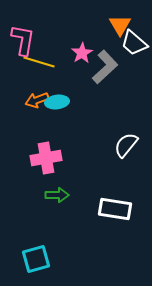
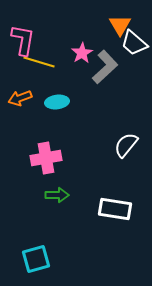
orange arrow: moved 17 px left, 2 px up
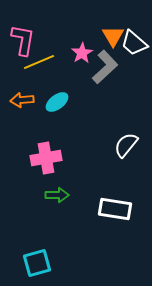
orange triangle: moved 7 px left, 11 px down
yellow line: rotated 40 degrees counterclockwise
orange arrow: moved 2 px right, 2 px down; rotated 15 degrees clockwise
cyan ellipse: rotated 30 degrees counterclockwise
cyan square: moved 1 px right, 4 px down
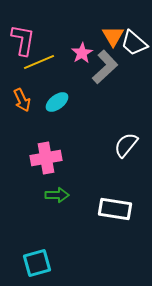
orange arrow: rotated 110 degrees counterclockwise
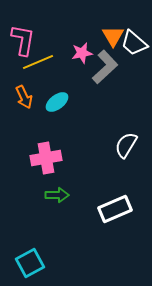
pink star: rotated 20 degrees clockwise
yellow line: moved 1 px left
orange arrow: moved 2 px right, 3 px up
white semicircle: rotated 8 degrees counterclockwise
white rectangle: rotated 32 degrees counterclockwise
cyan square: moved 7 px left; rotated 12 degrees counterclockwise
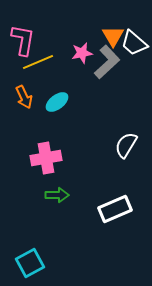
gray L-shape: moved 2 px right, 5 px up
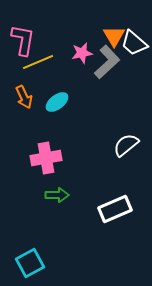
orange triangle: moved 1 px right
white semicircle: rotated 20 degrees clockwise
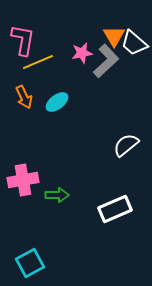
gray L-shape: moved 1 px left, 1 px up
pink cross: moved 23 px left, 22 px down
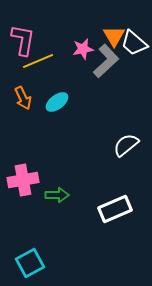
pink star: moved 1 px right, 4 px up
yellow line: moved 1 px up
orange arrow: moved 1 px left, 1 px down
